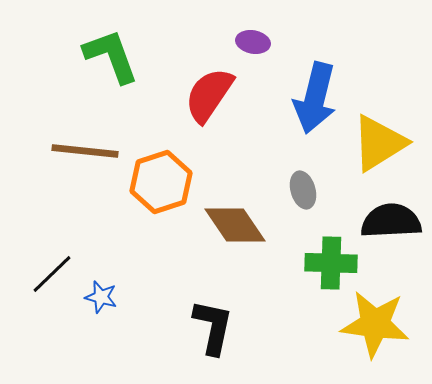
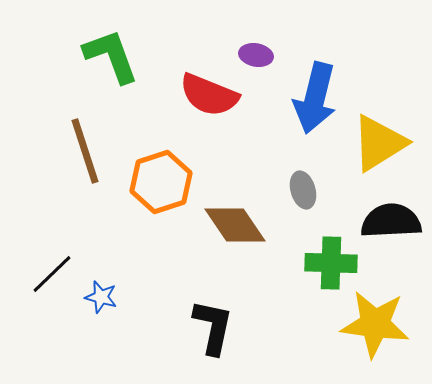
purple ellipse: moved 3 px right, 13 px down
red semicircle: rotated 102 degrees counterclockwise
brown line: rotated 66 degrees clockwise
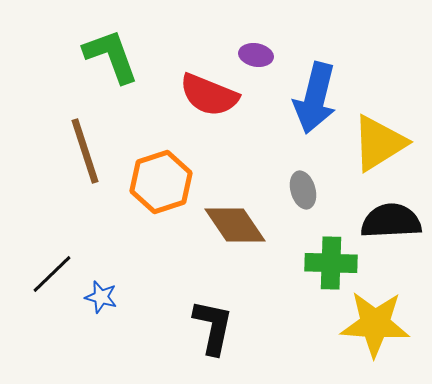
yellow star: rotated 4 degrees counterclockwise
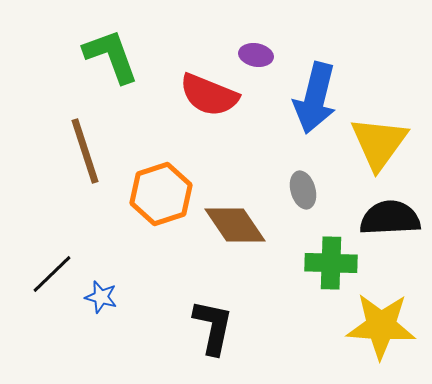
yellow triangle: rotated 22 degrees counterclockwise
orange hexagon: moved 12 px down
black semicircle: moved 1 px left, 3 px up
yellow star: moved 6 px right, 2 px down
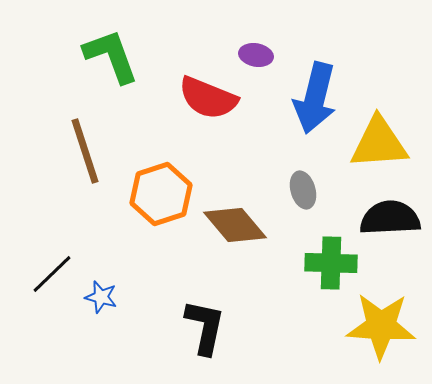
red semicircle: moved 1 px left, 3 px down
yellow triangle: rotated 50 degrees clockwise
brown diamond: rotated 6 degrees counterclockwise
black L-shape: moved 8 px left
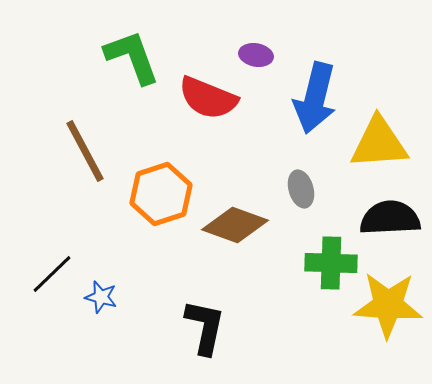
green L-shape: moved 21 px right, 1 px down
brown line: rotated 10 degrees counterclockwise
gray ellipse: moved 2 px left, 1 px up
brown diamond: rotated 30 degrees counterclockwise
yellow star: moved 7 px right, 21 px up
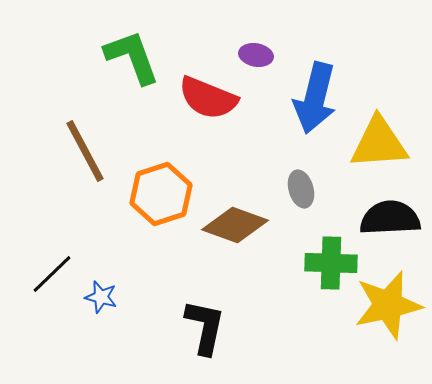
yellow star: rotated 16 degrees counterclockwise
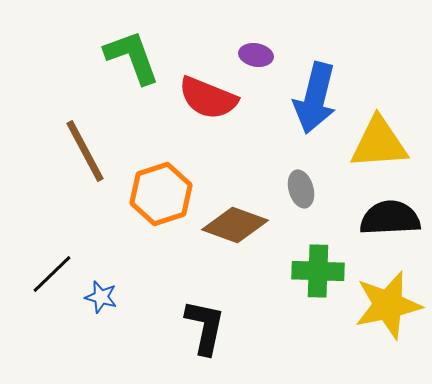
green cross: moved 13 px left, 8 px down
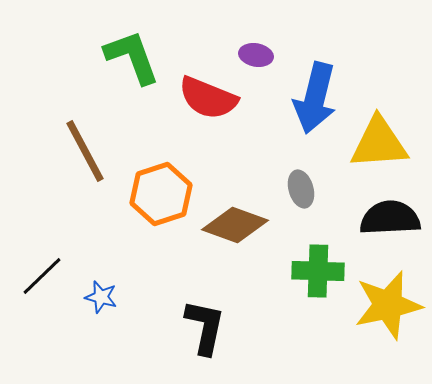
black line: moved 10 px left, 2 px down
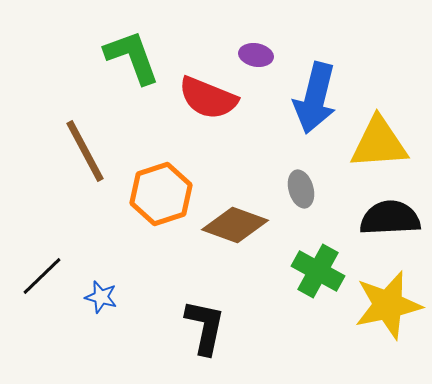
green cross: rotated 27 degrees clockwise
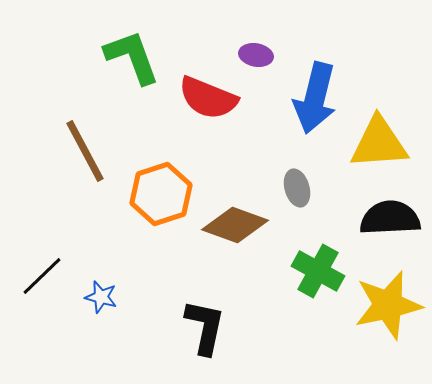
gray ellipse: moved 4 px left, 1 px up
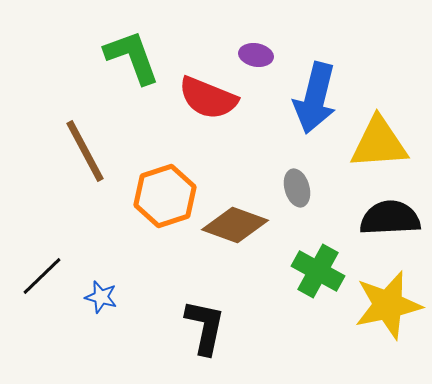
orange hexagon: moved 4 px right, 2 px down
